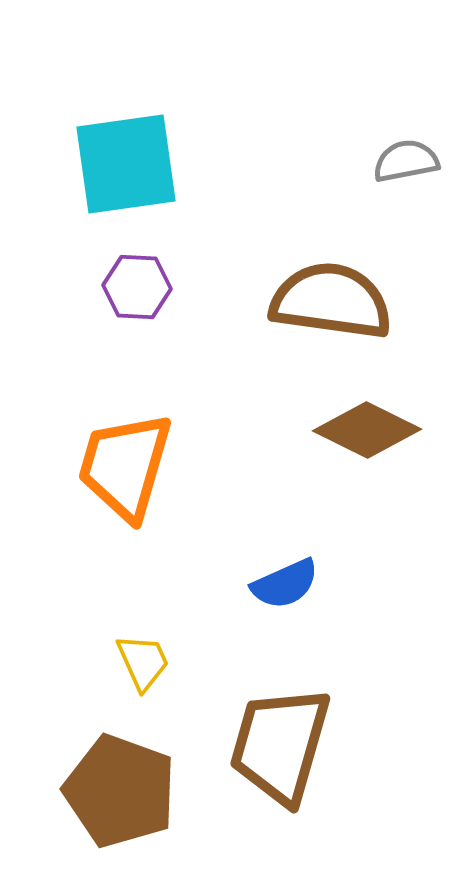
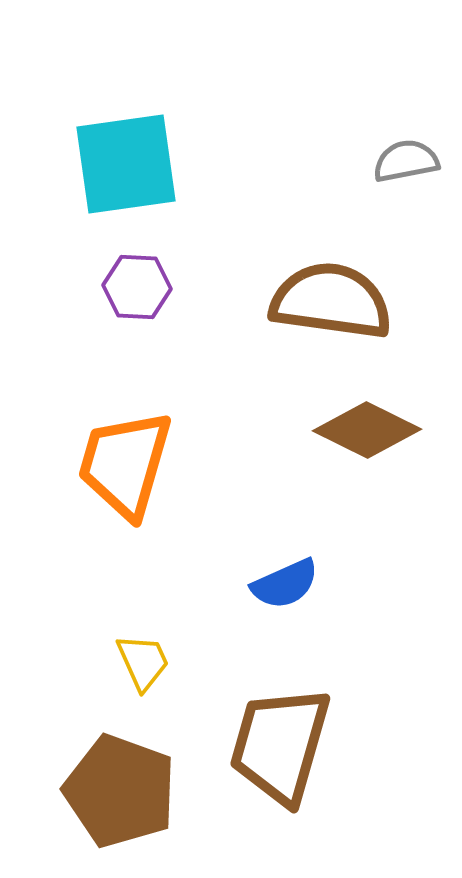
orange trapezoid: moved 2 px up
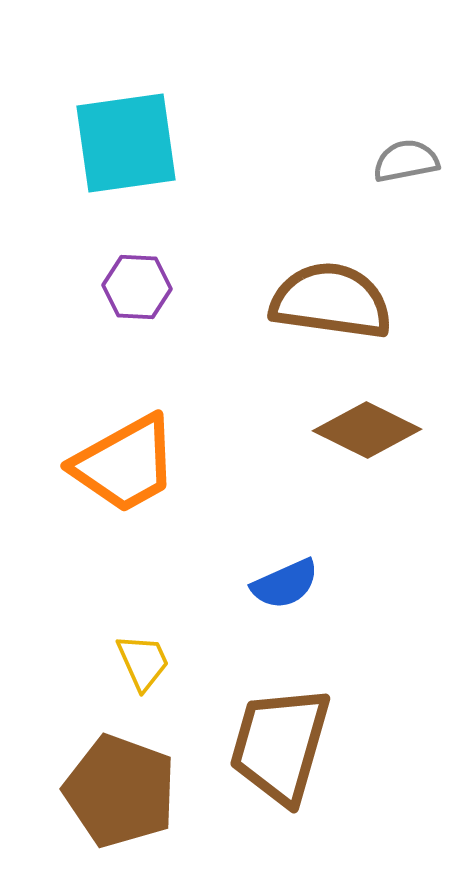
cyan square: moved 21 px up
orange trapezoid: rotated 135 degrees counterclockwise
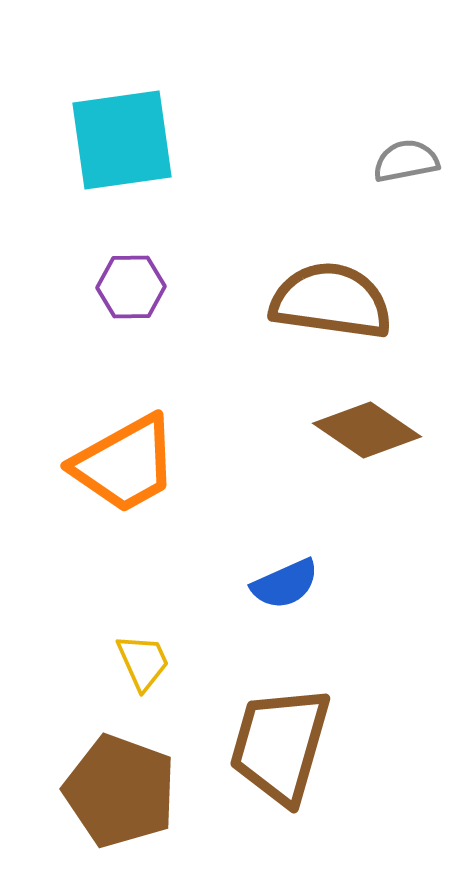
cyan square: moved 4 px left, 3 px up
purple hexagon: moved 6 px left; rotated 4 degrees counterclockwise
brown diamond: rotated 8 degrees clockwise
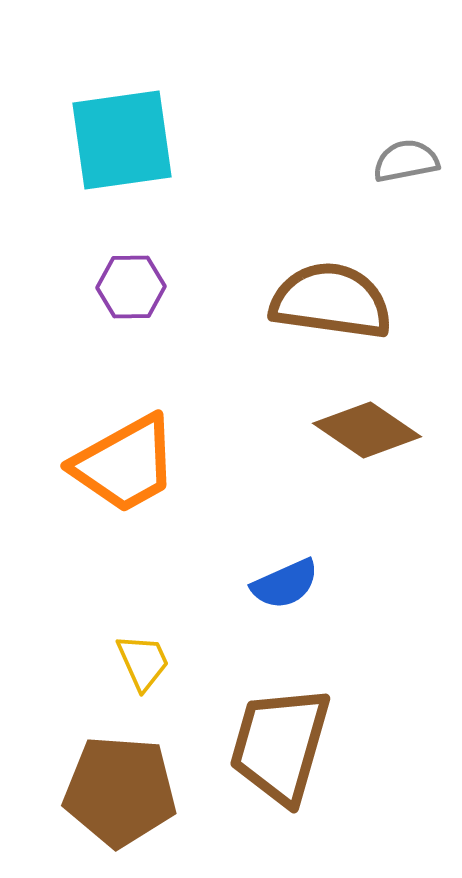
brown pentagon: rotated 16 degrees counterclockwise
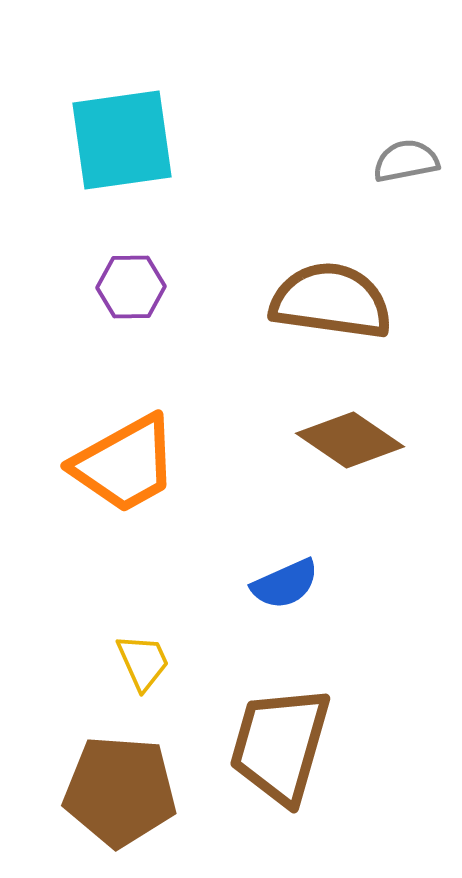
brown diamond: moved 17 px left, 10 px down
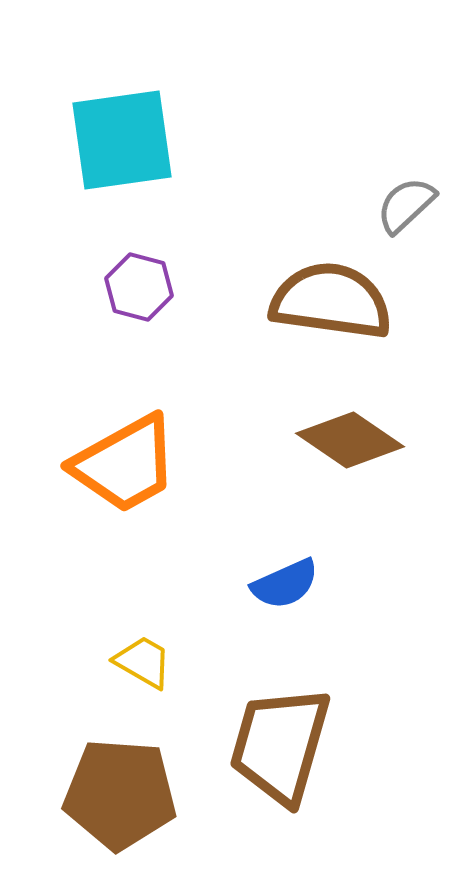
gray semicircle: moved 44 px down; rotated 32 degrees counterclockwise
purple hexagon: moved 8 px right; rotated 16 degrees clockwise
yellow trapezoid: rotated 36 degrees counterclockwise
brown pentagon: moved 3 px down
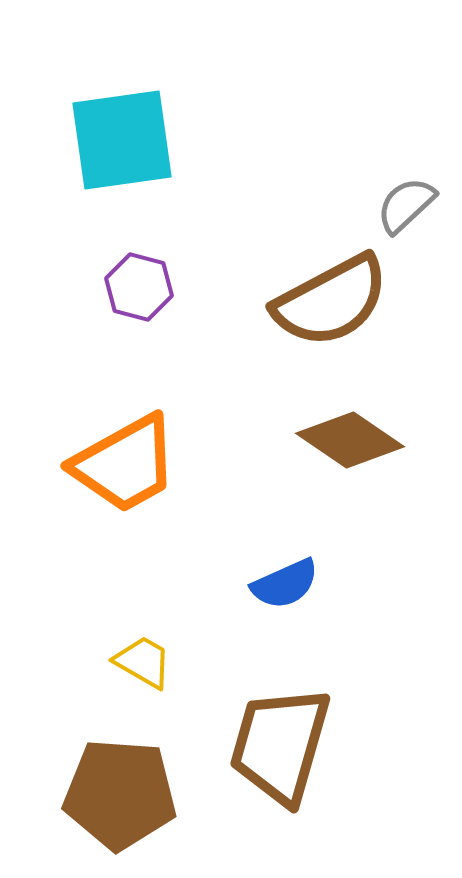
brown semicircle: rotated 144 degrees clockwise
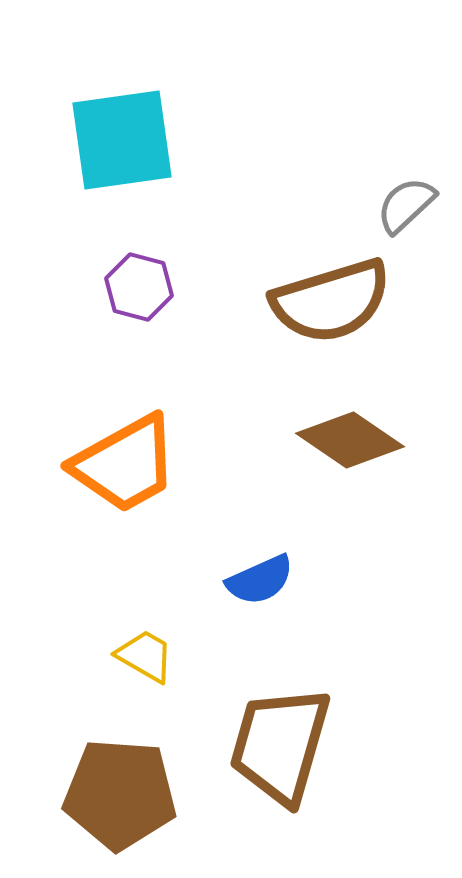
brown semicircle: rotated 11 degrees clockwise
blue semicircle: moved 25 px left, 4 px up
yellow trapezoid: moved 2 px right, 6 px up
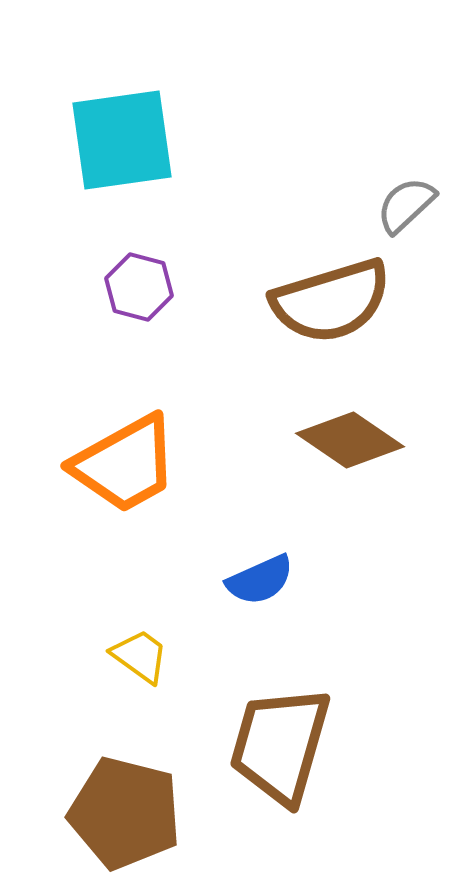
yellow trapezoid: moved 5 px left; rotated 6 degrees clockwise
brown pentagon: moved 5 px right, 19 px down; rotated 10 degrees clockwise
